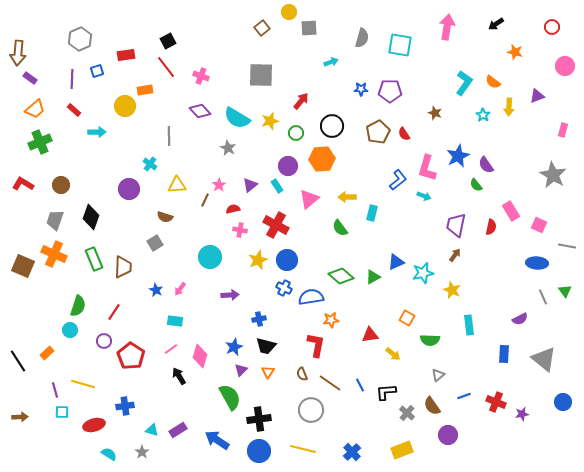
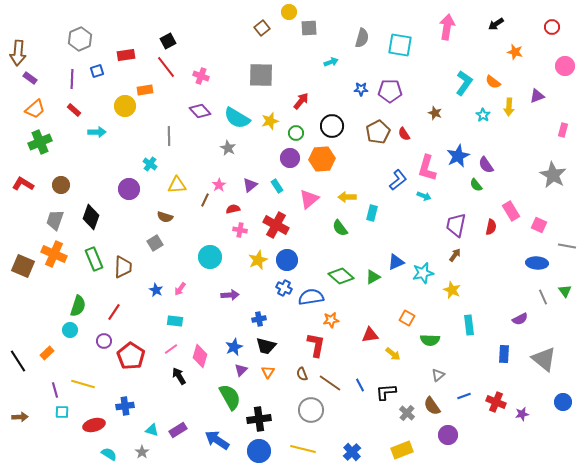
purple circle at (288, 166): moved 2 px right, 8 px up
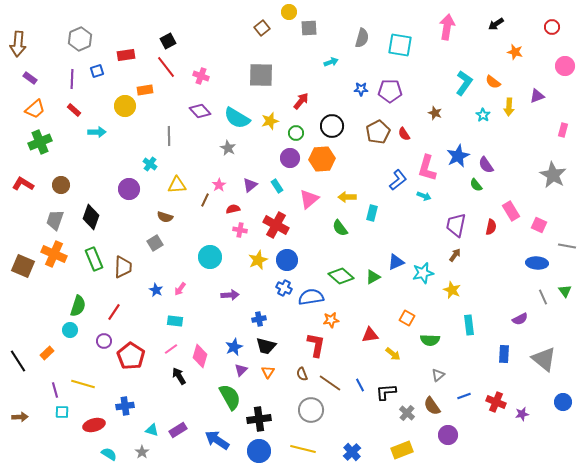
brown arrow at (18, 53): moved 9 px up
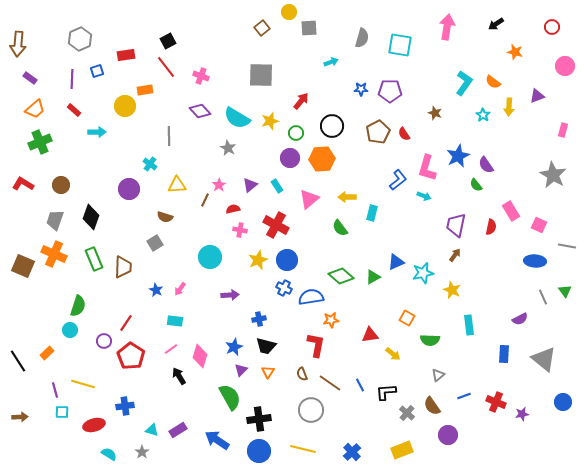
blue ellipse at (537, 263): moved 2 px left, 2 px up
red line at (114, 312): moved 12 px right, 11 px down
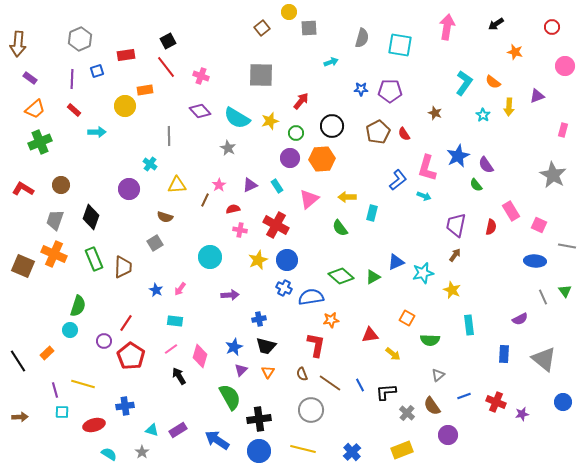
red L-shape at (23, 184): moved 5 px down
purple triangle at (250, 185): rotated 14 degrees clockwise
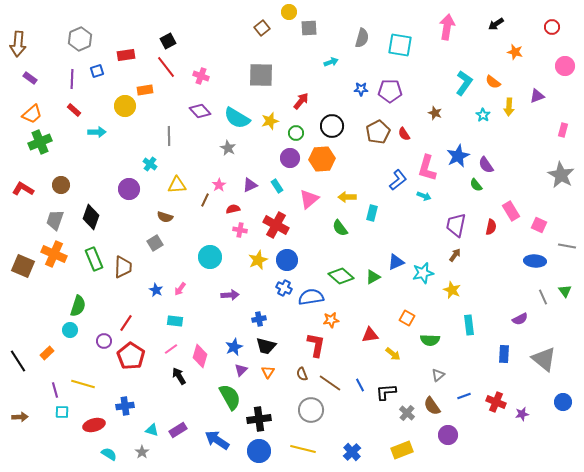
orange trapezoid at (35, 109): moved 3 px left, 5 px down
gray star at (553, 175): moved 8 px right
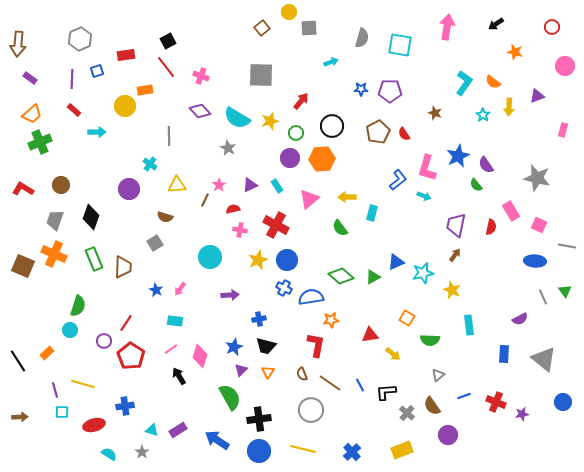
gray star at (561, 175): moved 24 px left, 3 px down; rotated 16 degrees counterclockwise
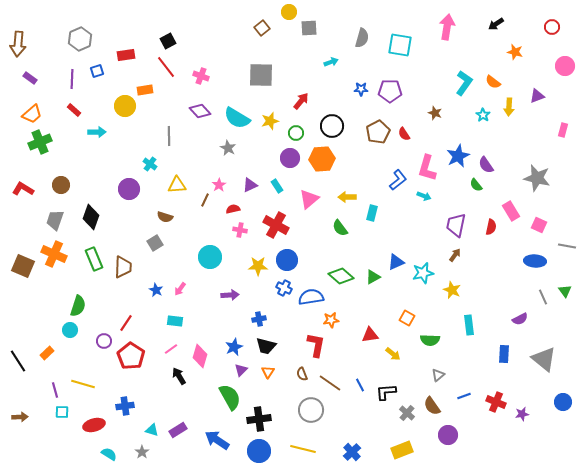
yellow star at (258, 260): moved 6 px down; rotated 24 degrees clockwise
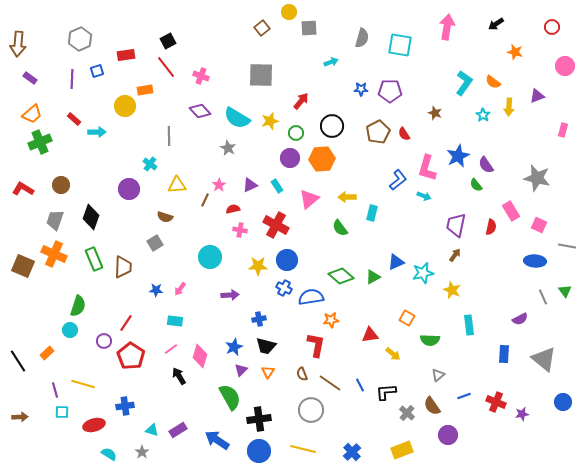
red rectangle at (74, 110): moved 9 px down
blue star at (156, 290): rotated 24 degrees counterclockwise
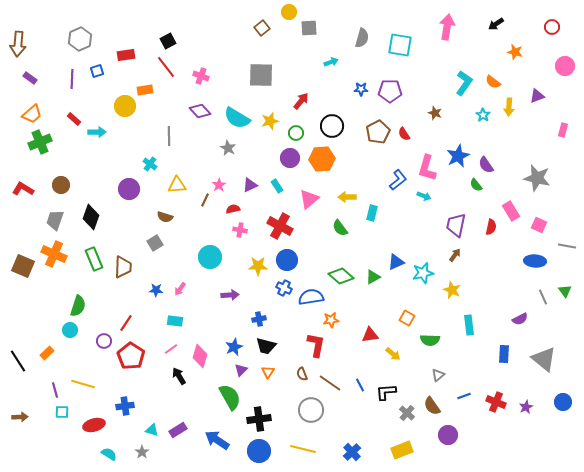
red cross at (276, 225): moved 4 px right, 1 px down
purple star at (522, 414): moved 4 px right, 7 px up; rotated 16 degrees counterclockwise
